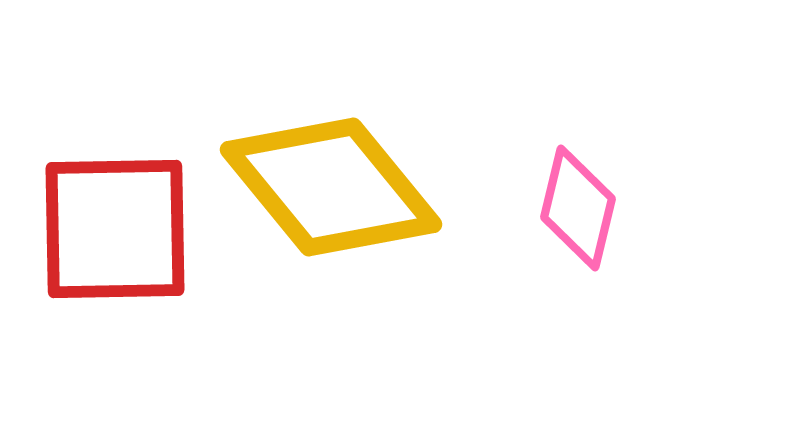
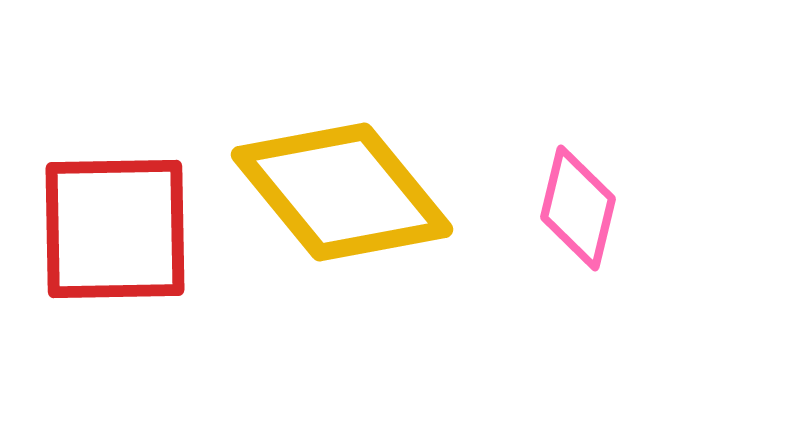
yellow diamond: moved 11 px right, 5 px down
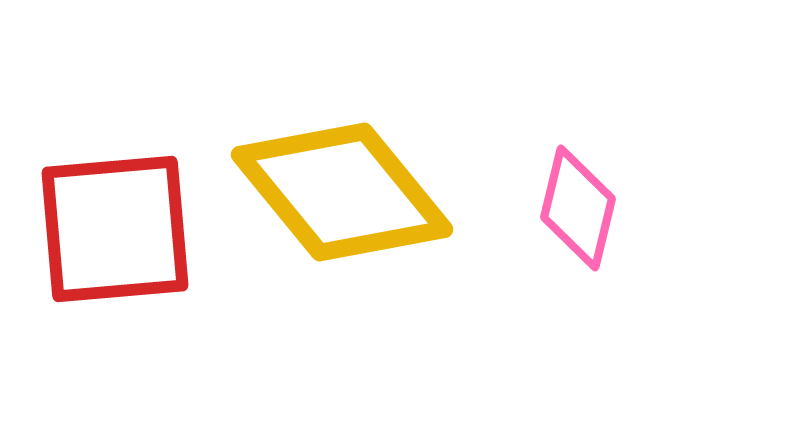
red square: rotated 4 degrees counterclockwise
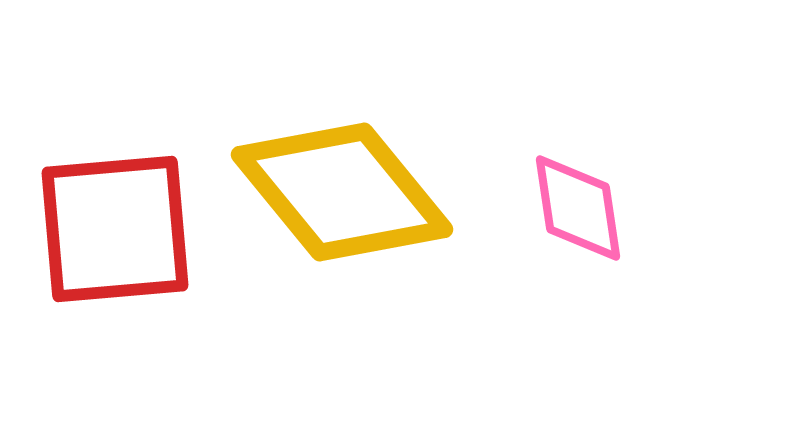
pink diamond: rotated 22 degrees counterclockwise
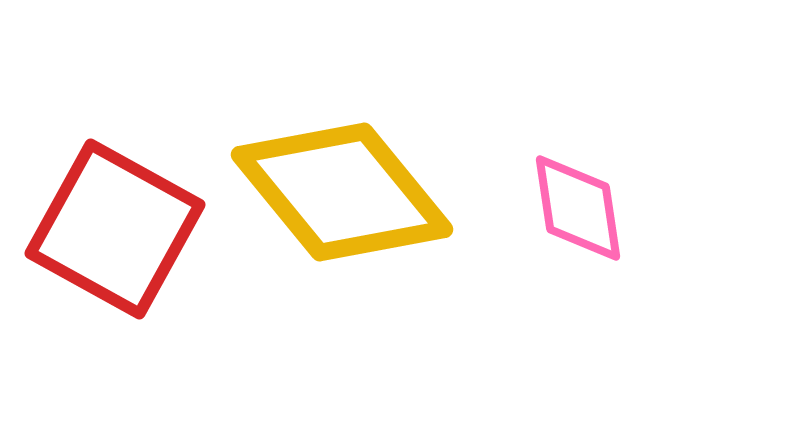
red square: rotated 34 degrees clockwise
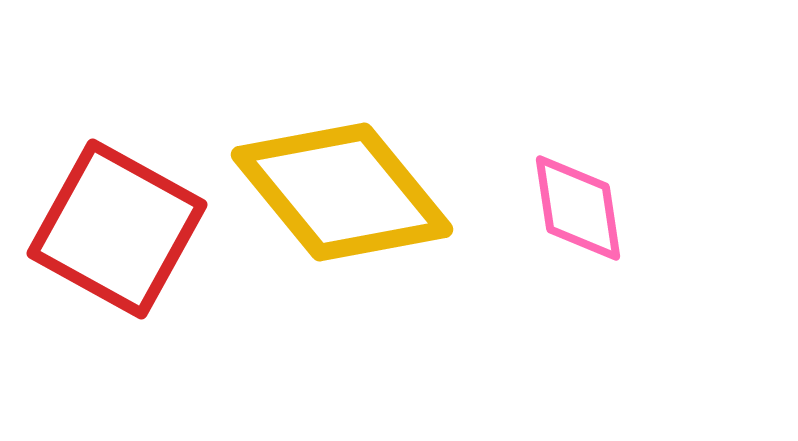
red square: moved 2 px right
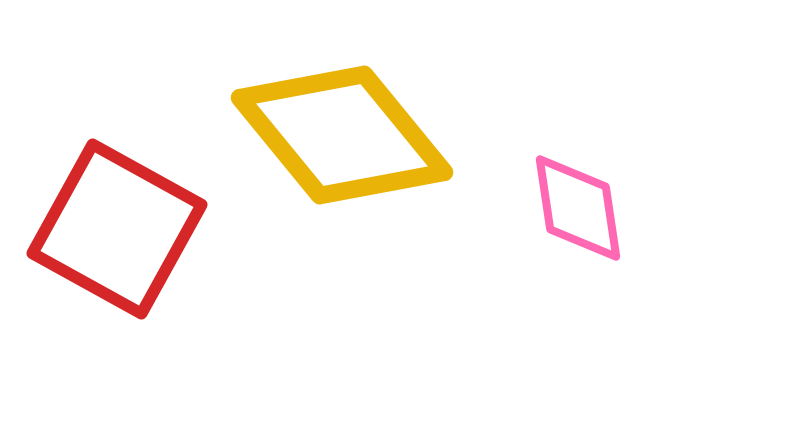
yellow diamond: moved 57 px up
